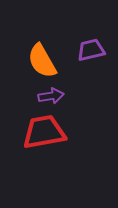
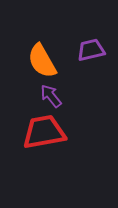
purple arrow: rotated 120 degrees counterclockwise
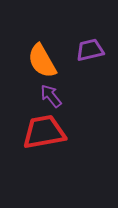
purple trapezoid: moved 1 px left
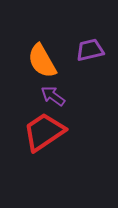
purple arrow: moved 2 px right; rotated 15 degrees counterclockwise
red trapezoid: rotated 24 degrees counterclockwise
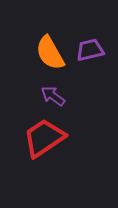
orange semicircle: moved 8 px right, 8 px up
red trapezoid: moved 6 px down
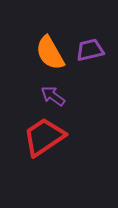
red trapezoid: moved 1 px up
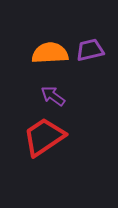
orange semicircle: rotated 117 degrees clockwise
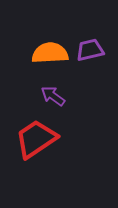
red trapezoid: moved 8 px left, 2 px down
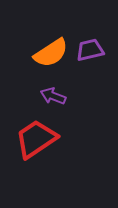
orange semicircle: moved 1 px right; rotated 150 degrees clockwise
purple arrow: rotated 15 degrees counterclockwise
